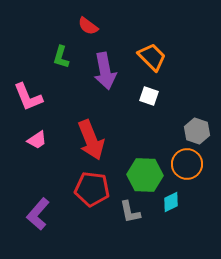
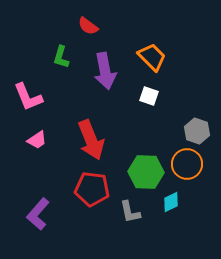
green hexagon: moved 1 px right, 3 px up
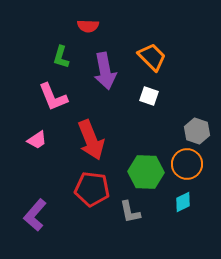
red semicircle: rotated 35 degrees counterclockwise
pink L-shape: moved 25 px right
cyan diamond: moved 12 px right
purple L-shape: moved 3 px left, 1 px down
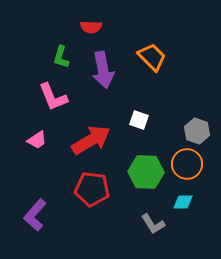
red semicircle: moved 3 px right, 1 px down
purple arrow: moved 2 px left, 1 px up
white square: moved 10 px left, 24 px down
red arrow: rotated 99 degrees counterclockwise
cyan diamond: rotated 25 degrees clockwise
gray L-shape: moved 23 px right, 12 px down; rotated 20 degrees counterclockwise
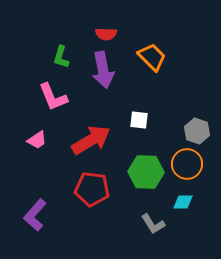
red semicircle: moved 15 px right, 7 px down
white square: rotated 12 degrees counterclockwise
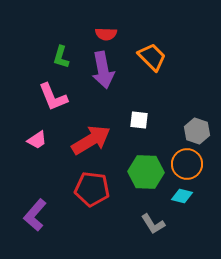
cyan diamond: moved 1 px left, 6 px up; rotated 15 degrees clockwise
